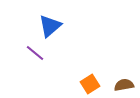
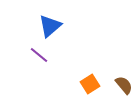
purple line: moved 4 px right, 2 px down
brown semicircle: rotated 60 degrees clockwise
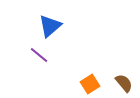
brown semicircle: moved 2 px up
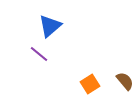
purple line: moved 1 px up
brown semicircle: moved 1 px right, 2 px up
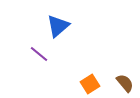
blue triangle: moved 8 px right
brown semicircle: moved 2 px down
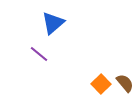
blue triangle: moved 5 px left, 3 px up
orange square: moved 11 px right; rotated 12 degrees counterclockwise
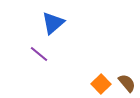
brown semicircle: moved 2 px right
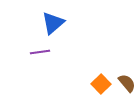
purple line: moved 1 px right, 2 px up; rotated 48 degrees counterclockwise
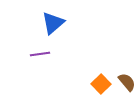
purple line: moved 2 px down
brown semicircle: moved 1 px up
